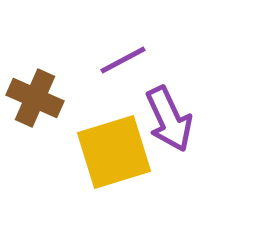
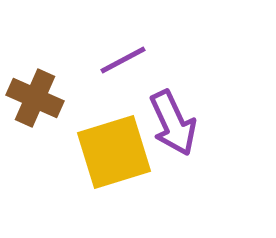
purple arrow: moved 4 px right, 4 px down
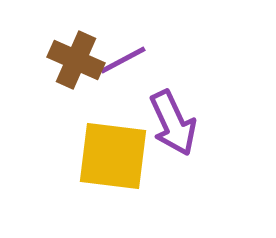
brown cross: moved 41 px right, 38 px up
yellow square: moved 1 px left, 4 px down; rotated 24 degrees clockwise
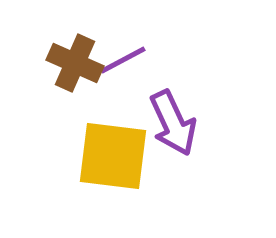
brown cross: moved 1 px left, 3 px down
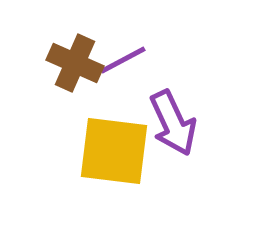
yellow square: moved 1 px right, 5 px up
